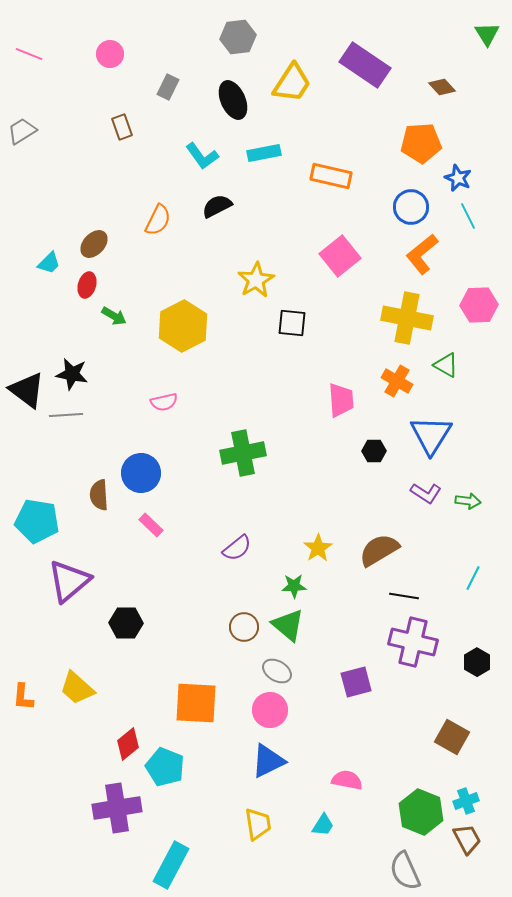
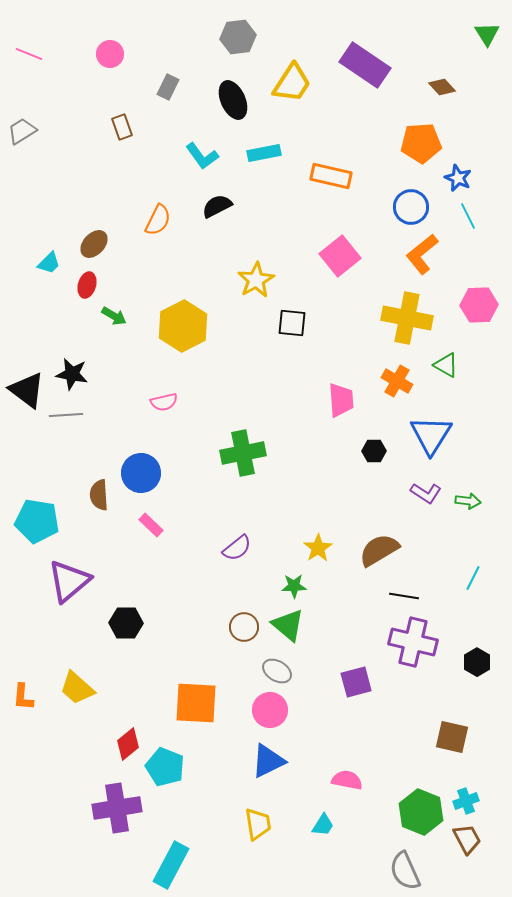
brown square at (452, 737): rotated 16 degrees counterclockwise
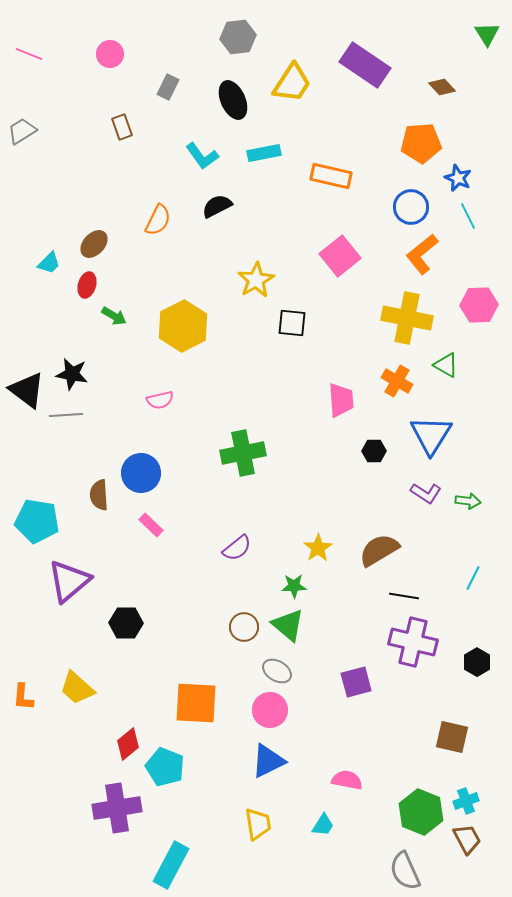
pink semicircle at (164, 402): moved 4 px left, 2 px up
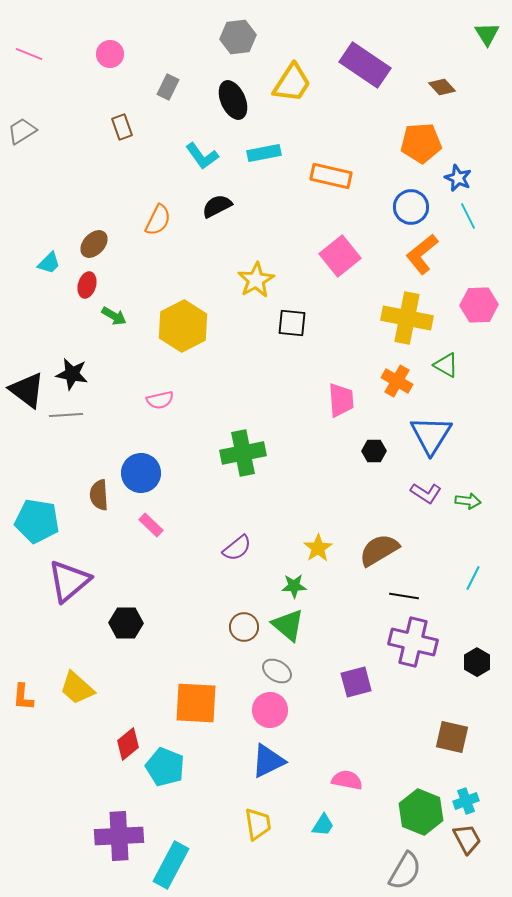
purple cross at (117, 808): moved 2 px right, 28 px down; rotated 6 degrees clockwise
gray semicircle at (405, 871): rotated 126 degrees counterclockwise
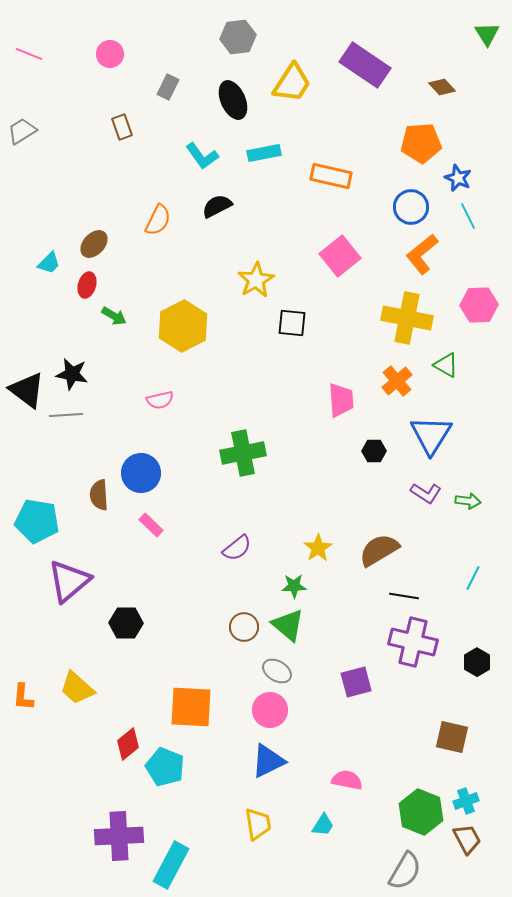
orange cross at (397, 381): rotated 20 degrees clockwise
orange square at (196, 703): moved 5 px left, 4 px down
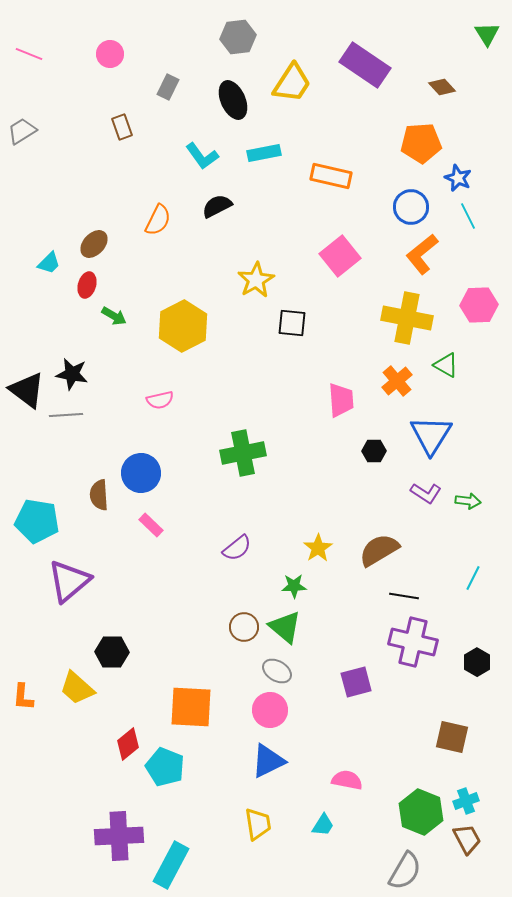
black hexagon at (126, 623): moved 14 px left, 29 px down
green triangle at (288, 625): moved 3 px left, 2 px down
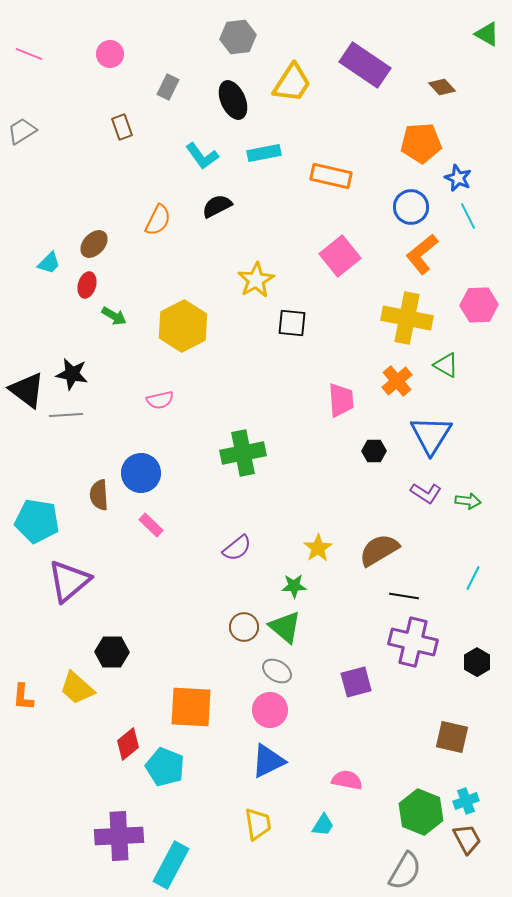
green triangle at (487, 34): rotated 28 degrees counterclockwise
